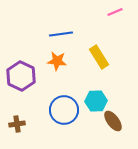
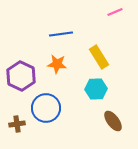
orange star: moved 3 px down
cyan hexagon: moved 12 px up
blue circle: moved 18 px left, 2 px up
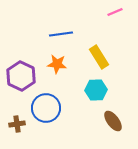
cyan hexagon: moved 1 px down
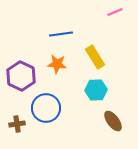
yellow rectangle: moved 4 px left
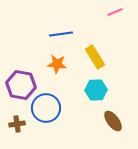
purple hexagon: moved 9 px down; rotated 16 degrees counterclockwise
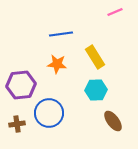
purple hexagon: rotated 16 degrees counterclockwise
blue circle: moved 3 px right, 5 px down
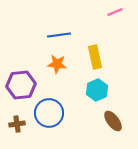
blue line: moved 2 px left, 1 px down
yellow rectangle: rotated 20 degrees clockwise
cyan hexagon: moved 1 px right; rotated 20 degrees counterclockwise
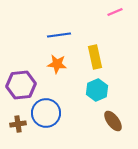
blue circle: moved 3 px left
brown cross: moved 1 px right
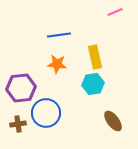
purple hexagon: moved 3 px down
cyan hexagon: moved 4 px left, 6 px up; rotated 15 degrees clockwise
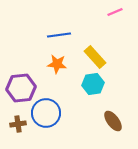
yellow rectangle: rotated 30 degrees counterclockwise
